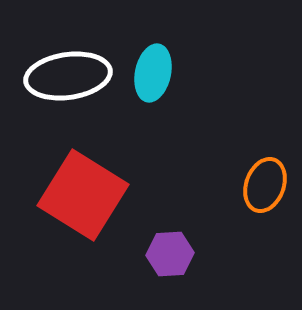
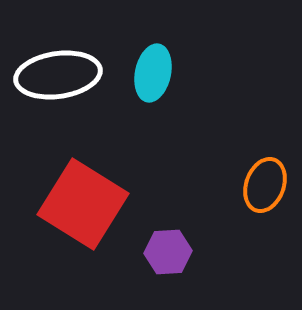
white ellipse: moved 10 px left, 1 px up
red square: moved 9 px down
purple hexagon: moved 2 px left, 2 px up
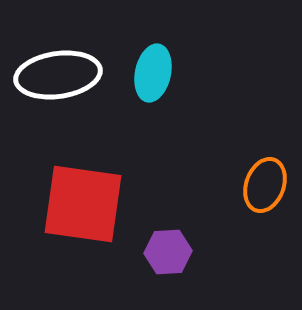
red square: rotated 24 degrees counterclockwise
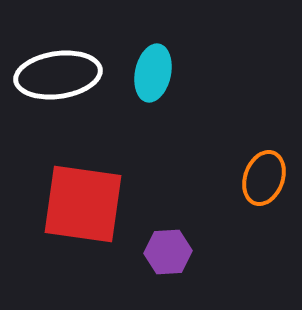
orange ellipse: moved 1 px left, 7 px up
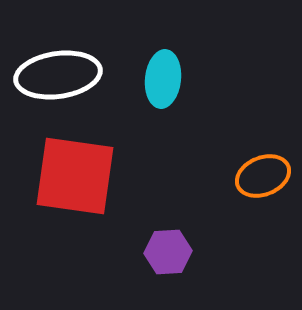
cyan ellipse: moved 10 px right, 6 px down; rotated 6 degrees counterclockwise
orange ellipse: moved 1 px left, 2 px up; rotated 48 degrees clockwise
red square: moved 8 px left, 28 px up
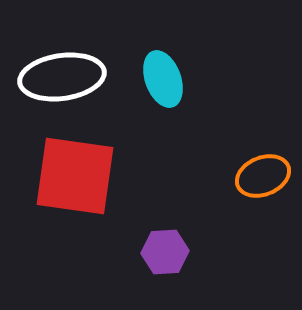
white ellipse: moved 4 px right, 2 px down
cyan ellipse: rotated 26 degrees counterclockwise
purple hexagon: moved 3 px left
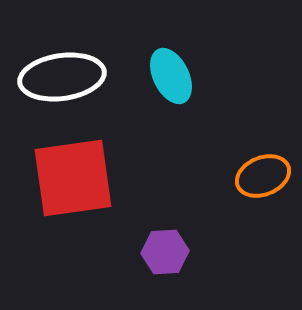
cyan ellipse: moved 8 px right, 3 px up; rotated 6 degrees counterclockwise
red square: moved 2 px left, 2 px down; rotated 16 degrees counterclockwise
